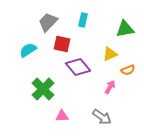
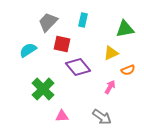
yellow triangle: moved 1 px right, 1 px up
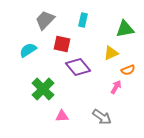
gray trapezoid: moved 3 px left, 2 px up
pink arrow: moved 6 px right
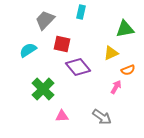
cyan rectangle: moved 2 px left, 8 px up
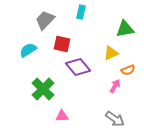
pink arrow: moved 1 px left, 1 px up
gray arrow: moved 13 px right, 2 px down
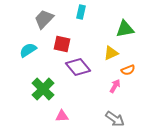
gray trapezoid: moved 1 px left, 1 px up
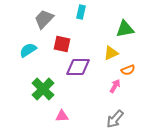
purple diamond: rotated 50 degrees counterclockwise
gray arrow: rotated 96 degrees clockwise
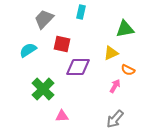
orange semicircle: rotated 48 degrees clockwise
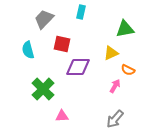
cyan semicircle: rotated 72 degrees counterclockwise
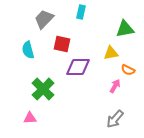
yellow triangle: rotated 14 degrees clockwise
pink triangle: moved 32 px left, 2 px down
